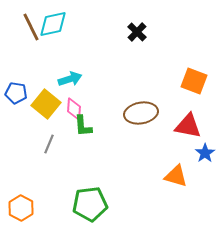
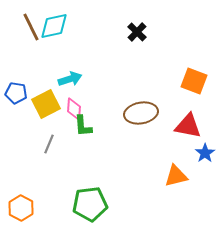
cyan diamond: moved 1 px right, 2 px down
yellow square: rotated 24 degrees clockwise
orange triangle: rotated 30 degrees counterclockwise
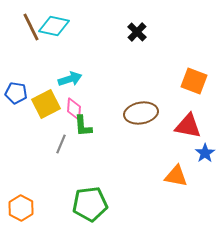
cyan diamond: rotated 24 degrees clockwise
gray line: moved 12 px right
orange triangle: rotated 25 degrees clockwise
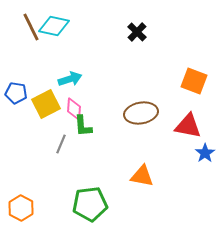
orange triangle: moved 34 px left
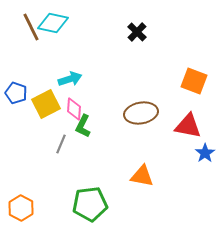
cyan diamond: moved 1 px left, 3 px up
blue pentagon: rotated 10 degrees clockwise
green L-shape: rotated 30 degrees clockwise
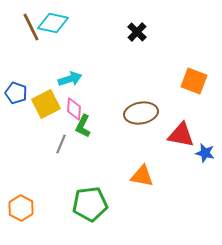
red triangle: moved 7 px left, 9 px down
blue star: rotated 24 degrees counterclockwise
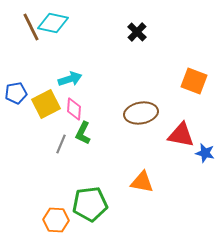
blue pentagon: rotated 30 degrees counterclockwise
green L-shape: moved 7 px down
orange triangle: moved 6 px down
orange hexagon: moved 35 px right, 12 px down; rotated 25 degrees counterclockwise
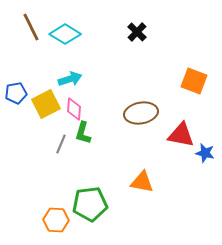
cyan diamond: moved 12 px right, 11 px down; rotated 20 degrees clockwise
green L-shape: rotated 10 degrees counterclockwise
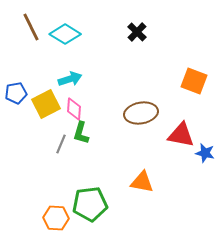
green L-shape: moved 2 px left
orange hexagon: moved 2 px up
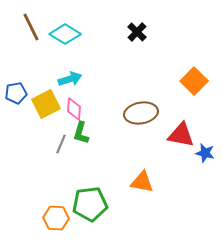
orange square: rotated 24 degrees clockwise
